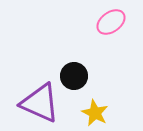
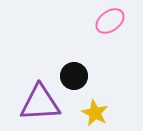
pink ellipse: moved 1 px left, 1 px up
purple triangle: rotated 27 degrees counterclockwise
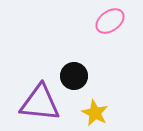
purple triangle: rotated 9 degrees clockwise
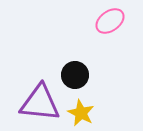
black circle: moved 1 px right, 1 px up
yellow star: moved 14 px left
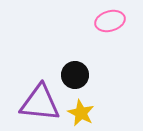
pink ellipse: rotated 20 degrees clockwise
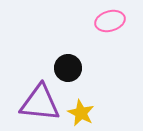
black circle: moved 7 px left, 7 px up
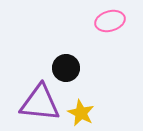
black circle: moved 2 px left
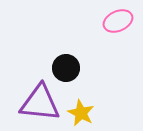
pink ellipse: moved 8 px right; rotated 8 degrees counterclockwise
